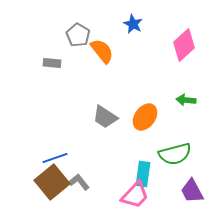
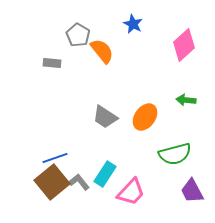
cyan rectangle: moved 38 px left; rotated 25 degrees clockwise
pink trapezoid: moved 4 px left, 3 px up
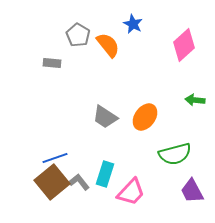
orange semicircle: moved 6 px right, 6 px up
green arrow: moved 9 px right
cyan rectangle: rotated 15 degrees counterclockwise
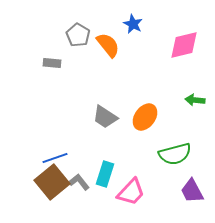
pink diamond: rotated 28 degrees clockwise
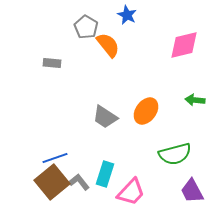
blue star: moved 6 px left, 9 px up
gray pentagon: moved 8 px right, 8 px up
orange ellipse: moved 1 px right, 6 px up
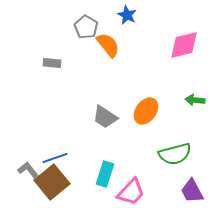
gray L-shape: moved 51 px left, 12 px up
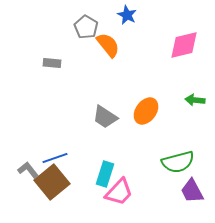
green semicircle: moved 3 px right, 8 px down
pink trapezoid: moved 12 px left
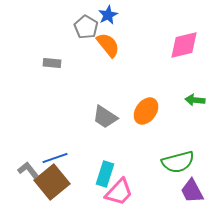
blue star: moved 19 px left; rotated 18 degrees clockwise
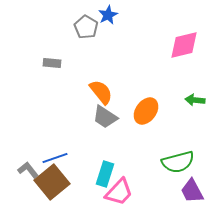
orange semicircle: moved 7 px left, 47 px down
